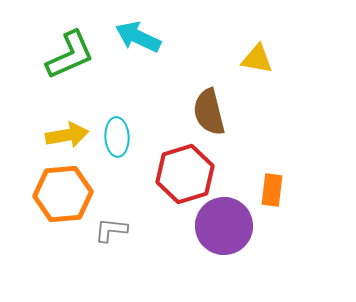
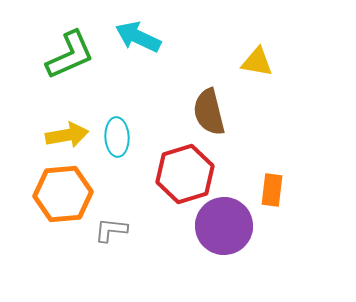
yellow triangle: moved 3 px down
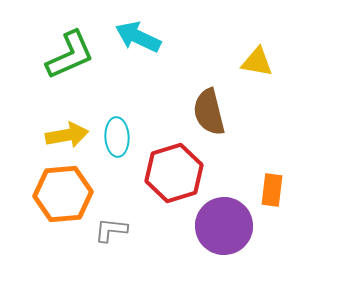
red hexagon: moved 11 px left, 1 px up
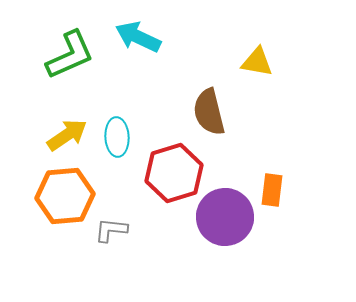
yellow arrow: rotated 24 degrees counterclockwise
orange hexagon: moved 2 px right, 2 px down
purple circle: moved 1 px right, 9 px up
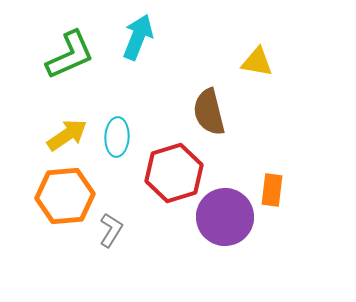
cyan arrow: rotated 87 degrees clockwise
cyan ellipse: rotated 6 degrees clockwise
gray L-shape: rotated 116 degrees clockwise
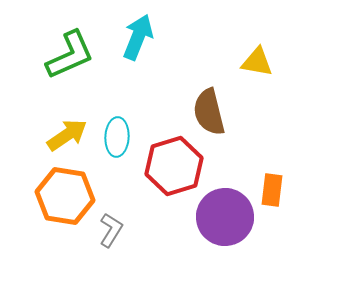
red hexagon: moved 7 px up
orange hexagon: rotated 14 degrees clockwise
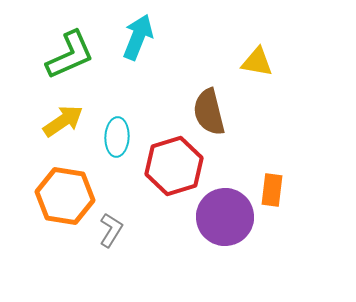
yellow arrow: moved 4 px left, 14 px up
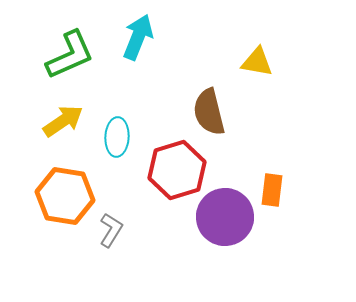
red hexagon: moved 3 px right, 4 px down
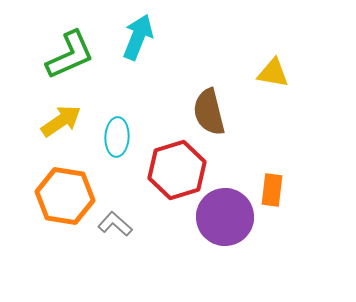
yellow triangle: moved 16 px right, 11 px down
yellow arrow: moved 2 px left
gray L-shape: moved 4 px right, 6 px up; rotated 80 degrees counterclockwise
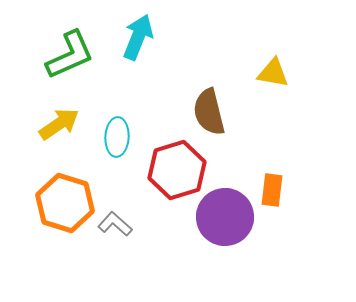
yellow arrow: moved 2 px left, 3 px down
orange hexagon: moved 7 px down; rotated 8 degrees clockwise
